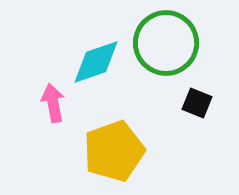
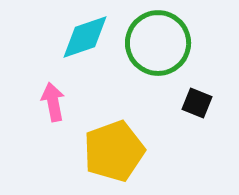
green circle: moved 8 px left
cyan diamond: moved 11 px left, 25 px up
pink arrow: moved 1 px up
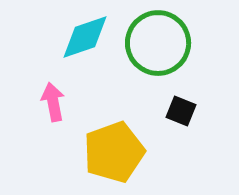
black square: moved 16 px left, 8 px down
yellow pentagon: moved 1 px down
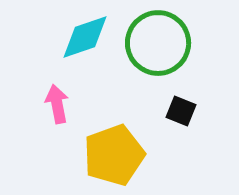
pink arrow: moved 4 px right, 2 px down
yellow pentagon: moved 3 px down
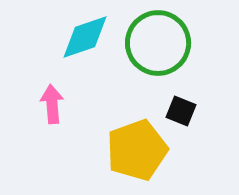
pink arrow: moved 5 px left; rotated 6 degrees clockwise
yellow pentagon: moved 23 px right, 5 px up
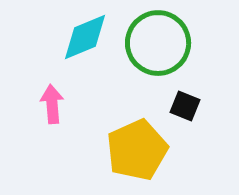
cyan diamond: rotated 4 degrees counterclockwise
black square: moved 4 px right, 5 px up
yellow pentagon: rotated 4 degrees counterclockwise
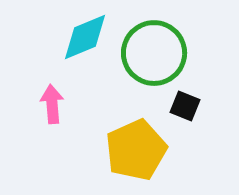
green circle: moved 4 px left, 10 px down
yellow pentagon: moved 1 px left
